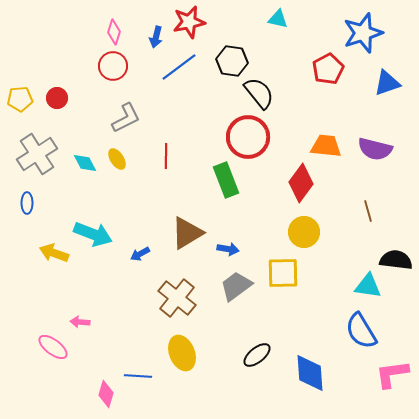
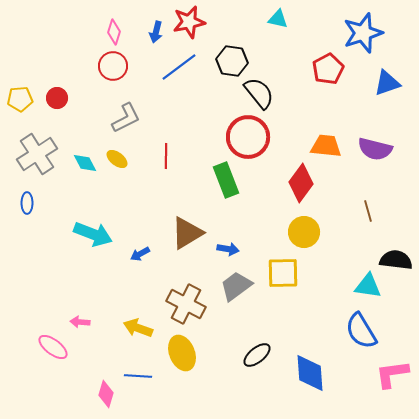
blue arrow at (156, 37): moved 5 px up
yellow ellipse at (117, 159): rotated 20 degrees counterclockwise
yellow arrow at (54, 253): moved 84 px right, 75 px down
brown cross at (177, 298): moved 9 px right, 6 px down; rotated 12 degrees counterclockwise
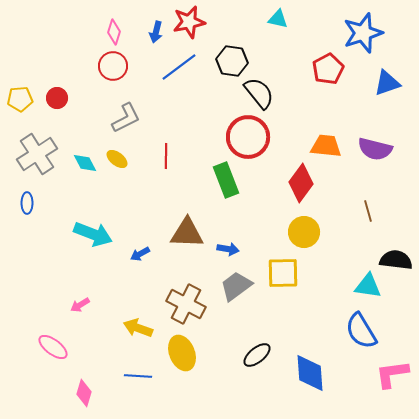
brown triangle at (187, 233): rotated 33 degrees clockwise
pink arrow at (80, 322): moved 17 px up; rotated 36 degrees counterclockwise
pink diamond at (106, 394): moved 22 px left, 1 px up
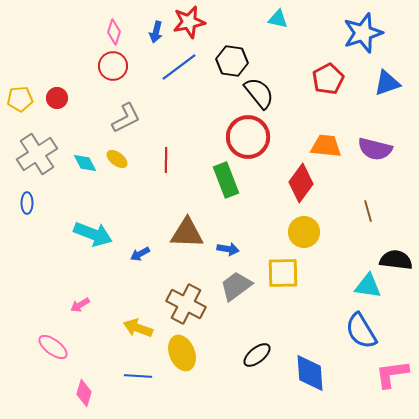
red pentagon at (328, 69): moved 10 px down
red line at (166, 156): moved 4 px down
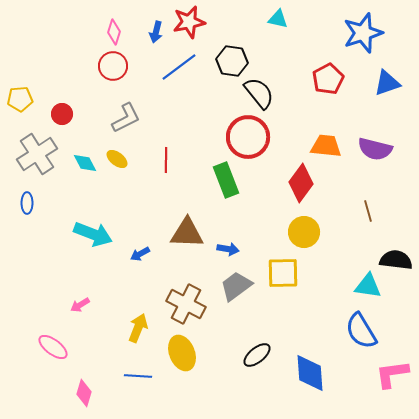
red circle at (57, 98): moved 5 px right, 16 px down
yellow arrow at (138, 328): rotated 92 degrees clockwise
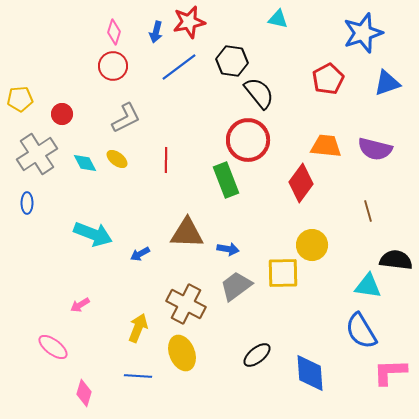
red circle at (248, 137): moved 3 px down
yellow circle at (304, 232): moved 8 px right, 13 px down
pink L-shape at (392, 374): moved 2 px left, 2 px up; rotated 6 degrees clockwise
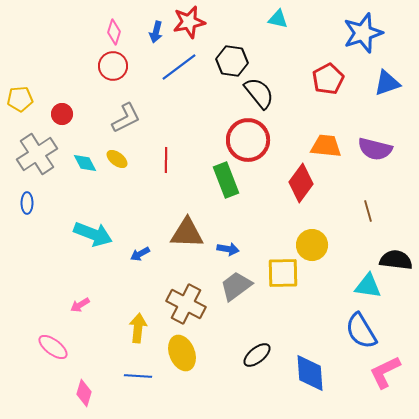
yellow arrow at (138, 328): rotated 16 degrees counterclockwise
pink L-shape at (390, 372): moved 5 px left; rotated 24 degrees counterclockwise
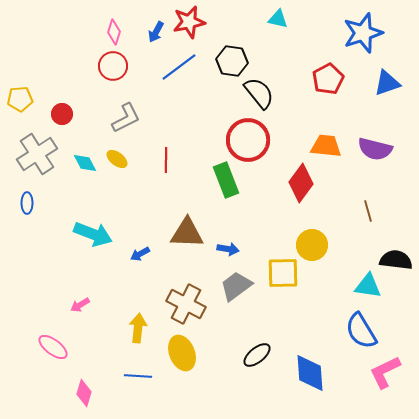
blue arrow at (156, 32): rotated 15 degrees clockwise
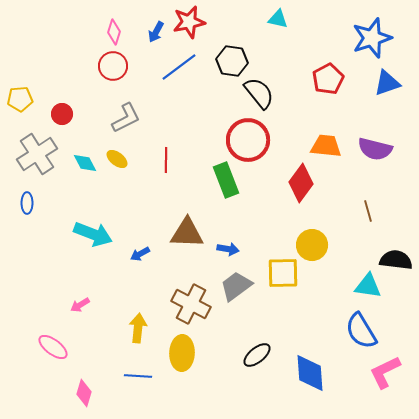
blue star at (363, 33): moved 9 px right, 5 px down
brown cross at (186, 304): moved 5 px right
yellow ellipse at (182, 353): rotated 24 degrees clockwise
